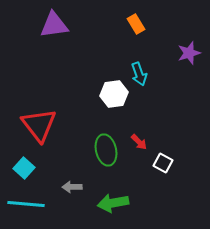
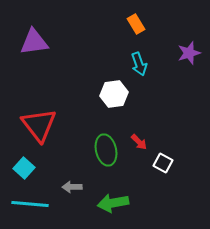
purple triangle: moved 20 px left, 17 px down
cyan arrow: moved 10 px up
cyan line: moved 4 px right
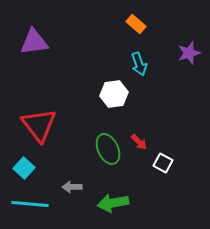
orange rectangle: rotated 18 degrees counterclockwise
green ellipse: moved 2 px right, 1 px up; rotated 12 degrees counterclockwise
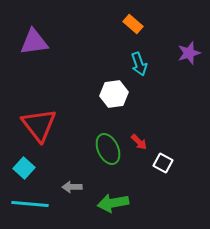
orange rectangle: moved 3 px left
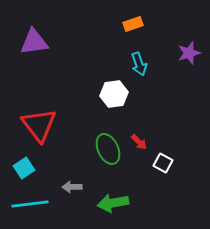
orange rectangle: rotated 60 degrees counterclockwise
cyan square: rotated 15 degrees clockwise
cyan line: rotated 12 degrees counterclockwise
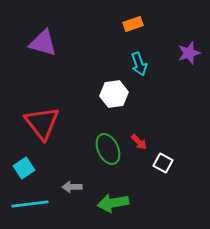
purple triangle: moved 9 px right, 1 px down; rotated 24 degrees clockwise
red triangle: moved 3 px right, 2 px up
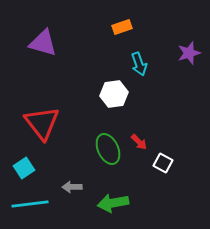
orange rectangle: moved 11 px left, 3 px down
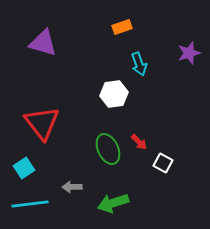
green arrow: rotated 8 degrees counterclockwise
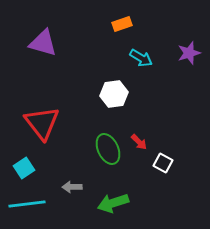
orange rectangle: moved 3 px up
cyan arrow: moved 2 px right, 6 px up; rotated 40 degrees counterclockwise
cyan line: moved 3 px left
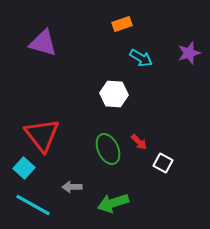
white hexagon: rotated 12 degrees clockwise
red triangle: moved 12 px down
cyan square: rotated 15 degrees counterclockwise
cyan line: moved 6 px right, 1 px down; rotated 36 degrees clockwise
